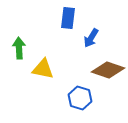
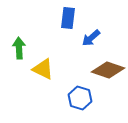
blue arrow: rotated 18 degrees clockwise
yellow triangle: rotated 15 degrees clockwise
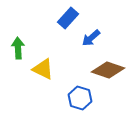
blue rectangle: rotated 35 degrees clockwise
green arrow: moved 1 px left
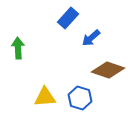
yellow triangle: moved 2 px right, 28 px down; rotated 30 degrees counterclockwise
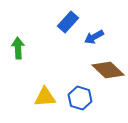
blue rectangle: moved 4 px down
blue arrow: moved 3 px right, 1 px up; rotated 12 degrees clockwise
brown diamond: rotated 24 degrees clockwise
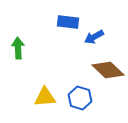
blue rectangle: rotated 55 degrees clockwise
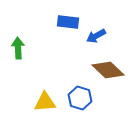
blue arrow: moved 2 px right, 1 px up
yellow triangle: moved 5 px down
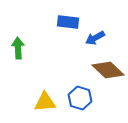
blue arrow: moved 1 px left, 2 px down
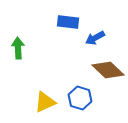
yellow triangle: rotated 20 degrees counterclockwise
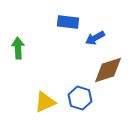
brown diamond: rotated 60 degrees counterclockwise
